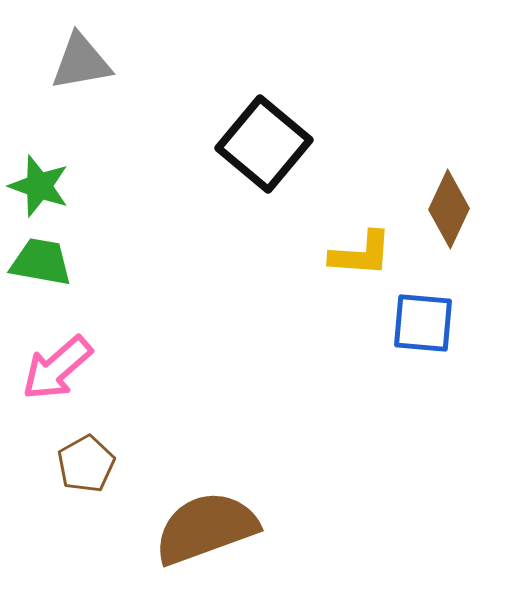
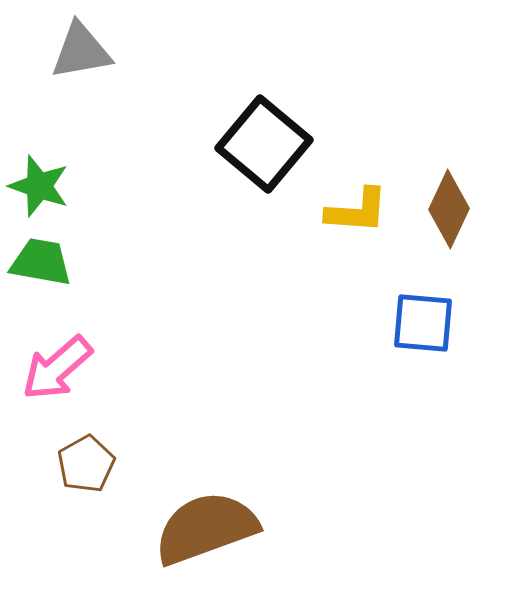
gray triangle: moved 11 px up
yellow L-shape: moved 4 px left, 43 px up
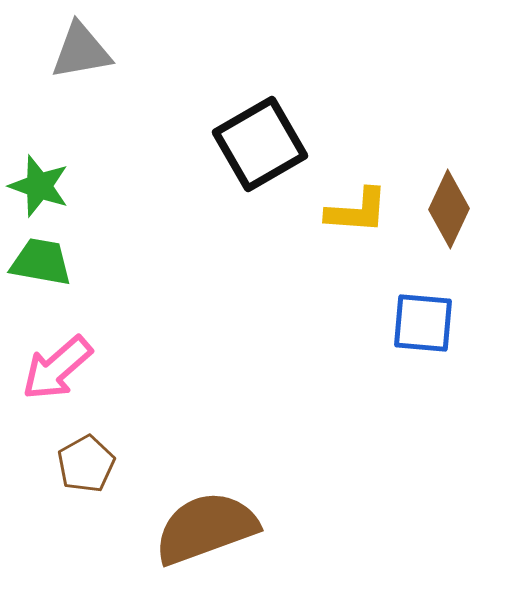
black square: moved 4 px left; rotated 20 degrees clockwise
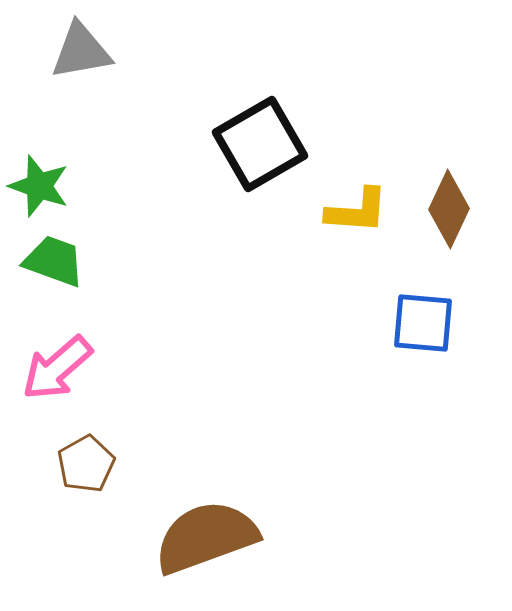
green trapezoid: moved 13 px right, 1 px up; rotated 10 degrees clockwise
brown semicircle: moved 9 px down
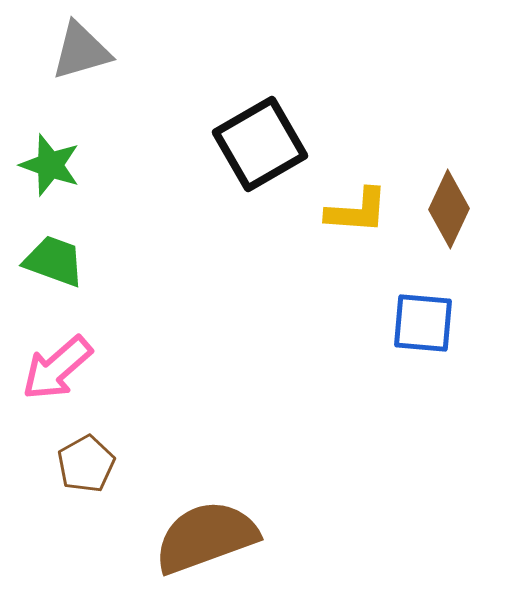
gray triangle: rotated 6 degrees counterclockwise
green star: moved 11 px right, 21 px up
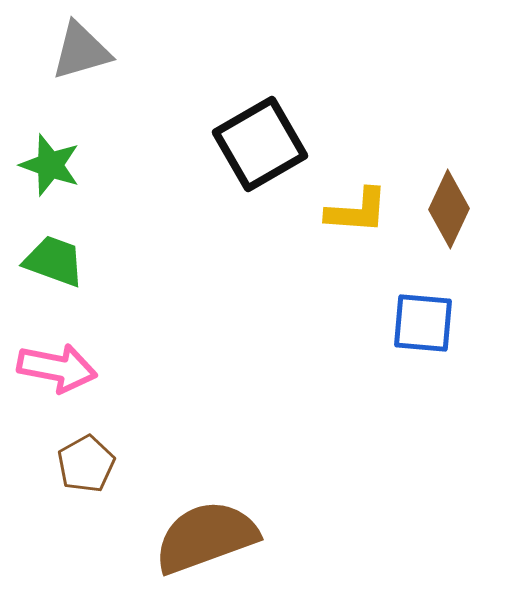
pink arrow: rotated 128 degrees counterclockwise
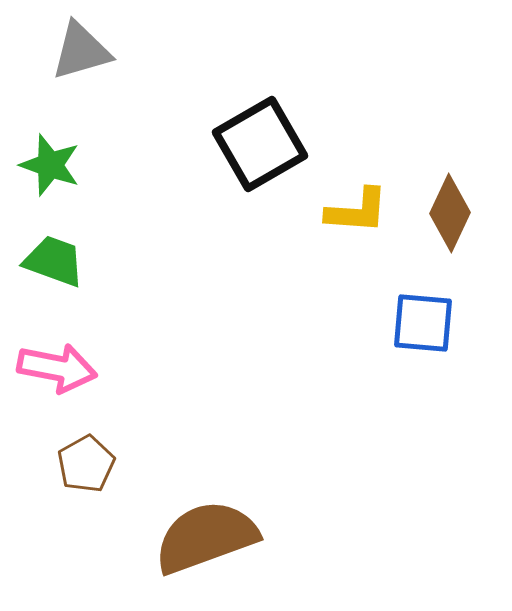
brown diamond: moved 1 px right, 4 px down
